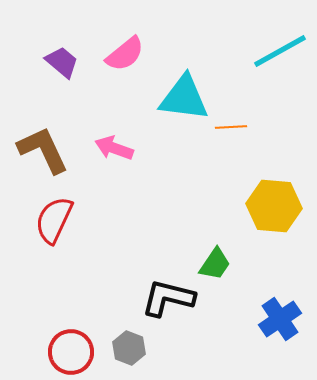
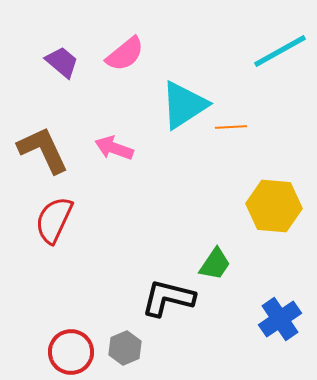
cyan triangle: moved 7 px down; rotated 40 degrees counterclockwise
gray hexagon: moved 4 px left; rotated 16 degrees clockwise
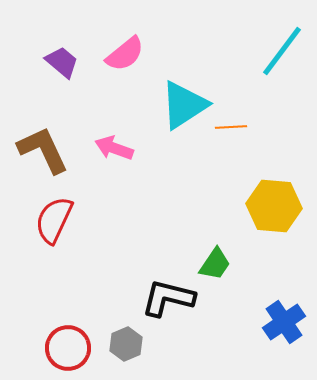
cyan line: moved 2 px right; rotated 24 degrees counterclockwise
blue cross: moved 4 px right, 3 px down
gray hexagon: moved 1 px right, 4 px up
red circle: moved 3 px left, 4 px up
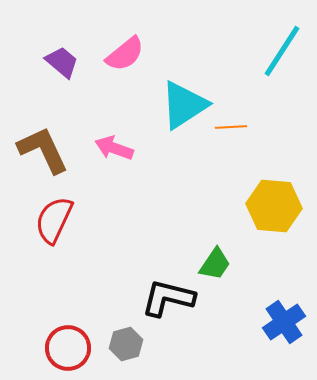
cyan line: rotated 4 degrees counterclockwise
gray hexagon: rotated 8 degrees clockwise
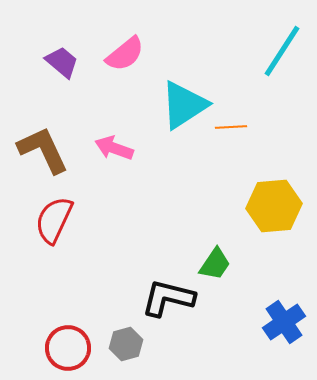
yellow hexagon: rotated 10 degrees counterclockwise
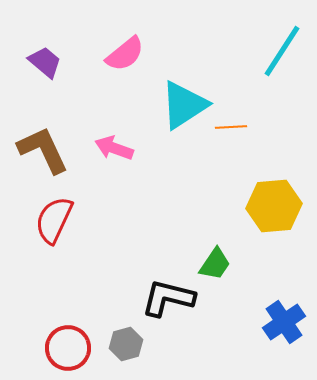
purple trapezoid: moved 17 px left
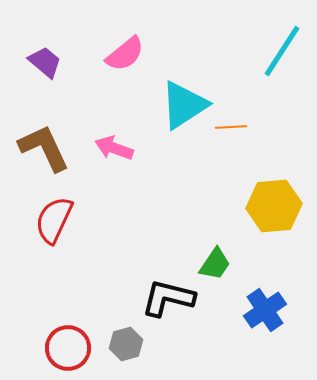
brown L-shape: moved 1 px right, 2 px up
blue cross: moved 19 px left, 12 px up
